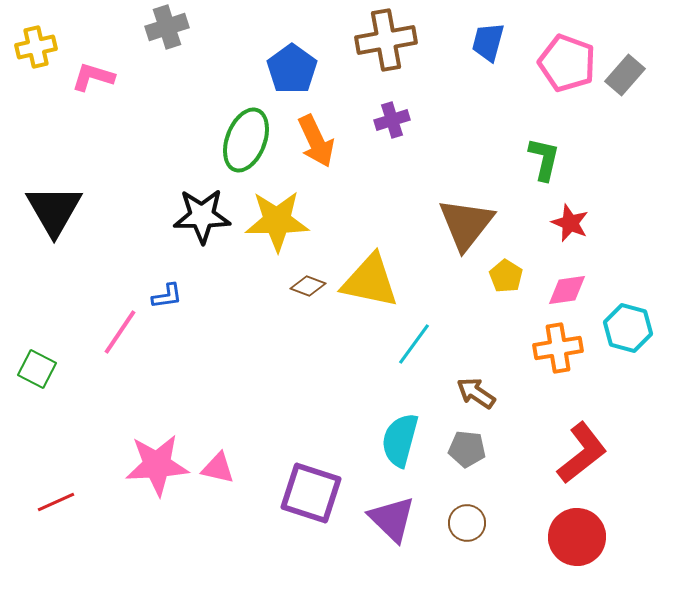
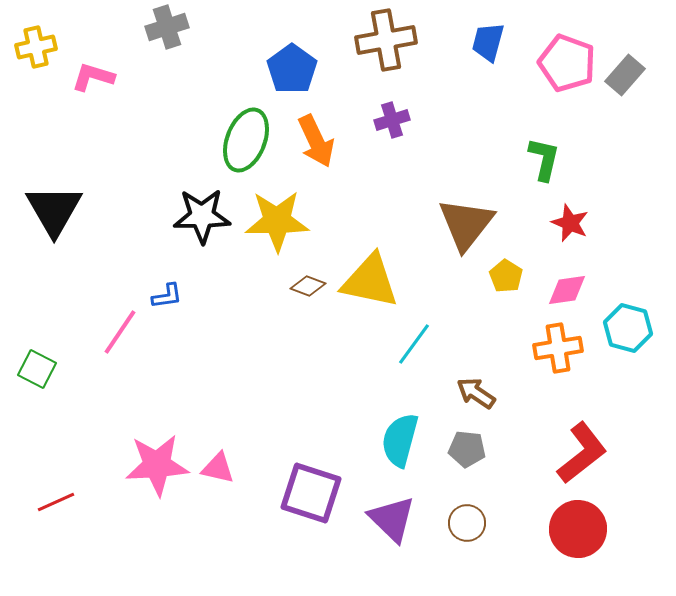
red circle: moved 1 px right, 8 px up
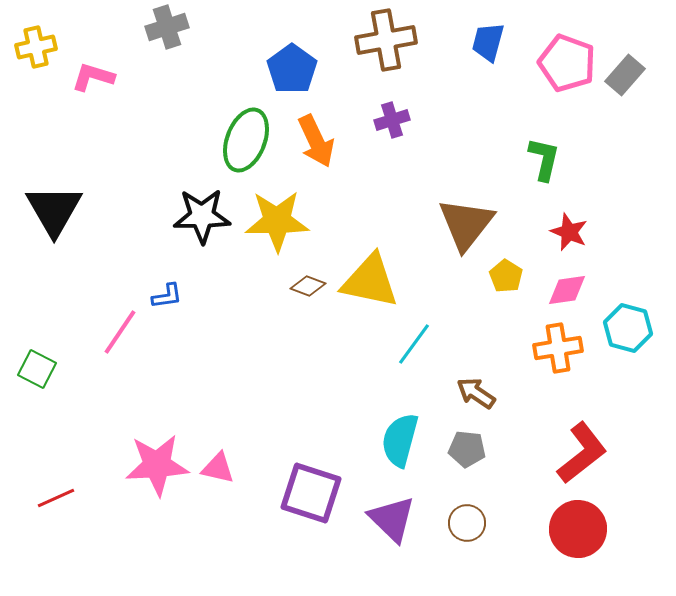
red star: moved 1 px left, 9 px down
red line: moved 4 px up
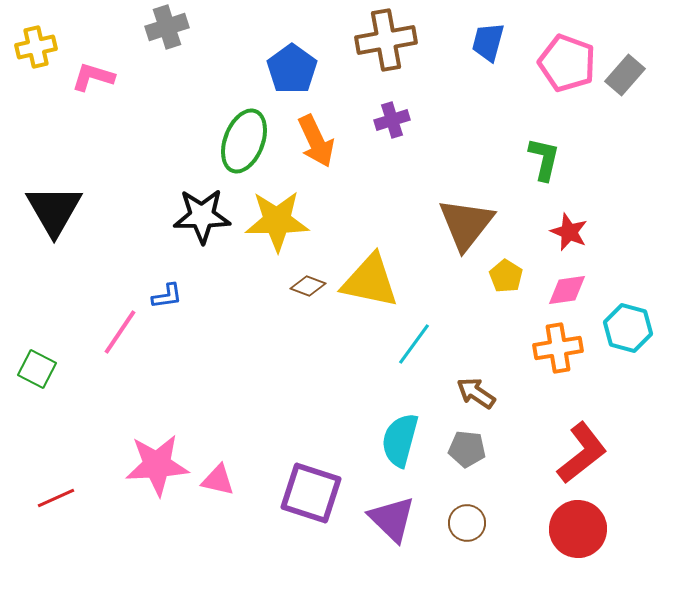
green ellipse: moved 2 px left, 1 px down
pink triangle: moved 12 px down
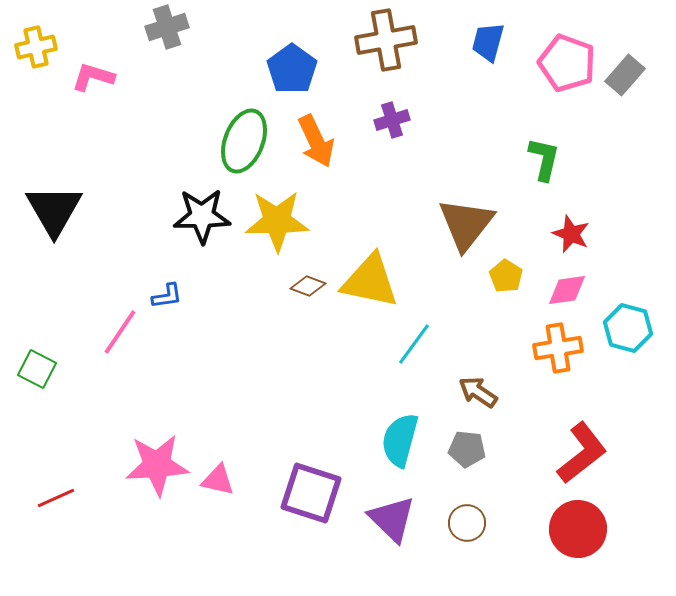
red star: moved 2 px right, 2 px down
brown arrow: moved 2 px right, 1 px up
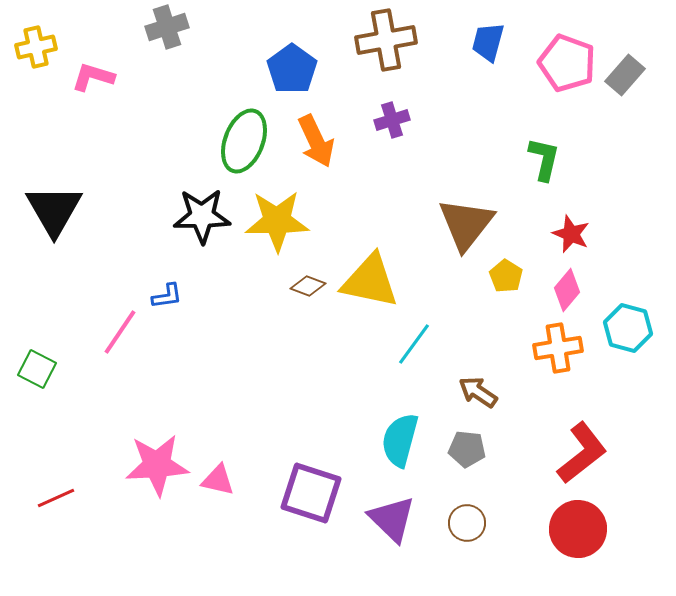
pink diamond: rotated 42 degrees counterclockwise
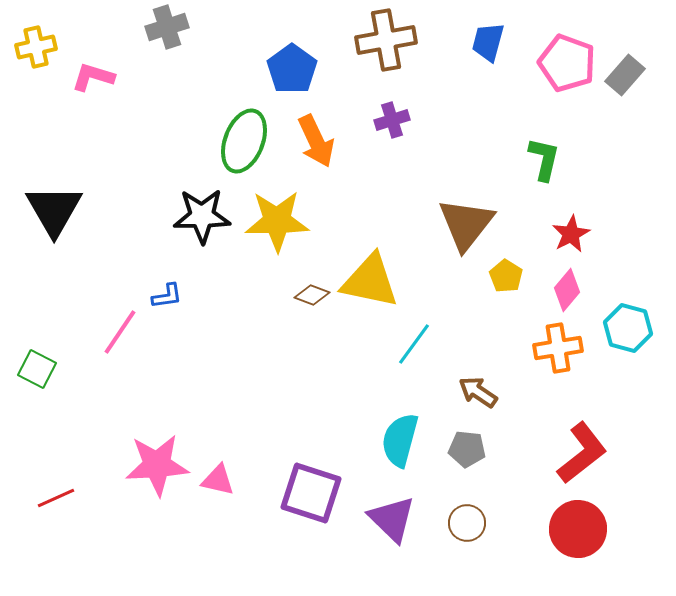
red star: rotated 21 degrees clockwise
brown diamond: moved 4 px right, 9 px down
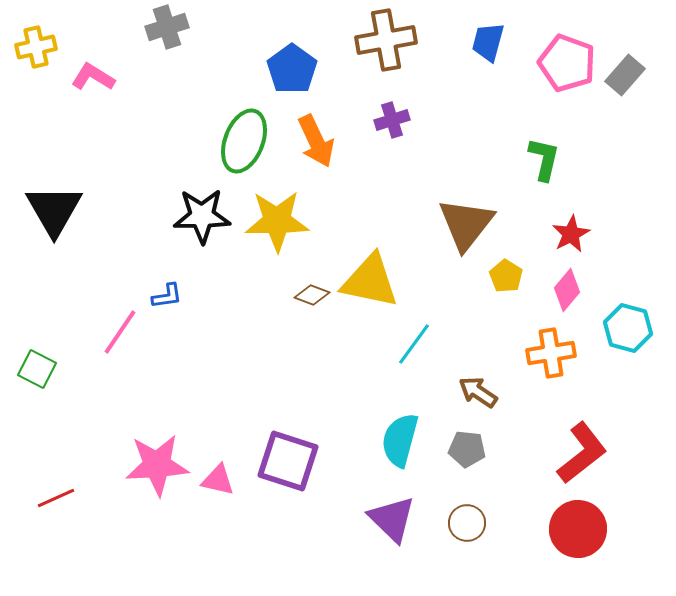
pink L-shape: rotated 15 degrees clockwise
orange cross: moved 7 px left, 5 px down
purple square: moved 23 px left, 32 px up
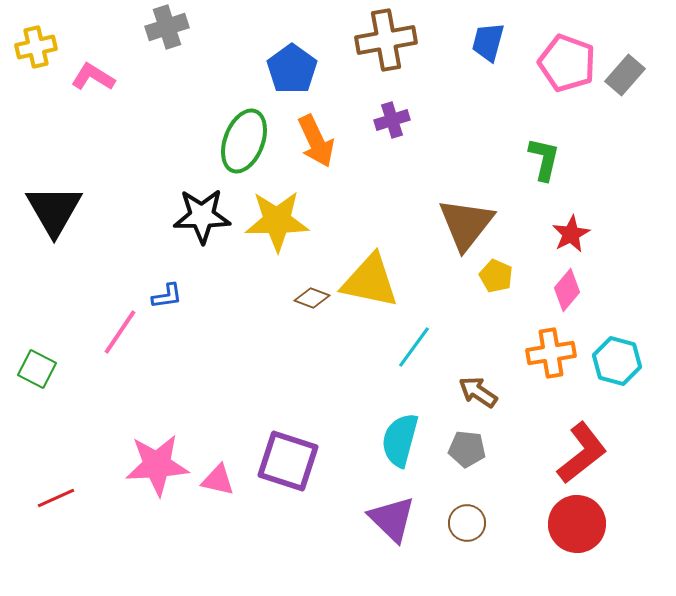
yellow pentagon: moved 10 px left; rotated 8 degrees counterclockwise
brown diamond: moved 3 px down
cyan hexagon: moved 11 px left, 33 px down
cyan line: moved 3 px down
red circle: moved 1 px left, 5 px up
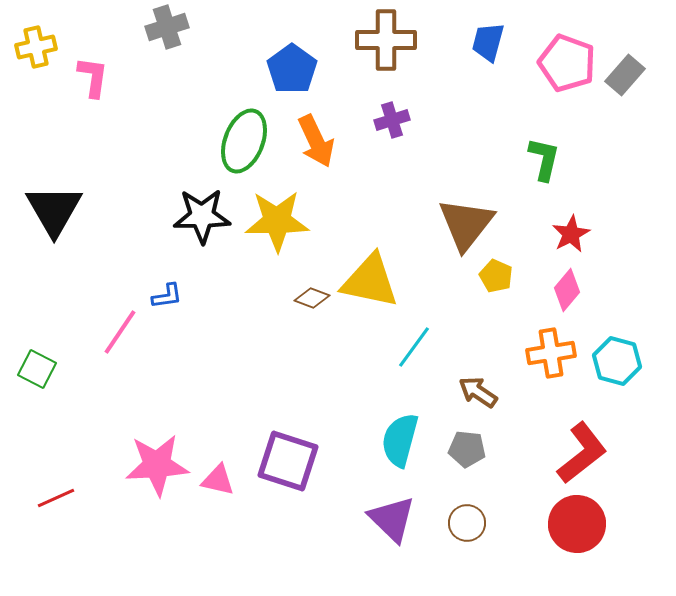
brown cross: rotated 10 degrees clockwise
pink L-shape: rotated 66 degrees clockwise
